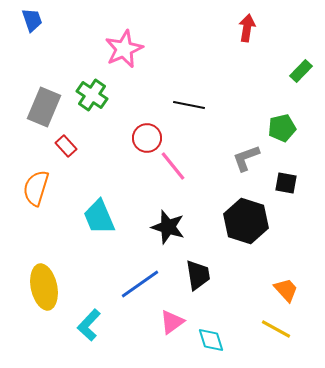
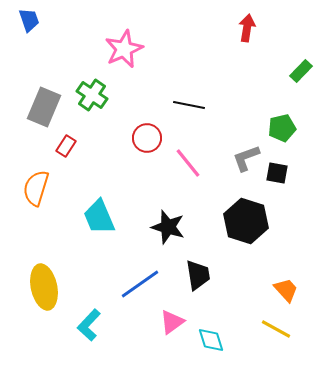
blue trapezoid: moved 3 px left
red rectangle: rotated 75 degrees clockwise
pink line: moved 15 px right, 3 px up
black square: moved 9 px left, 10 px up
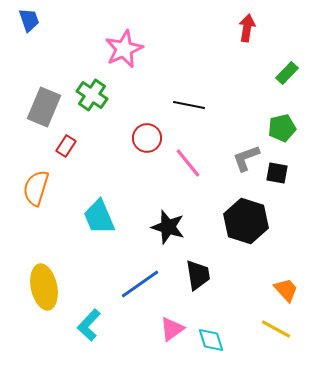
green rectangle: moved 14 px left, 2 px down
pink triangle: moved 7 px down
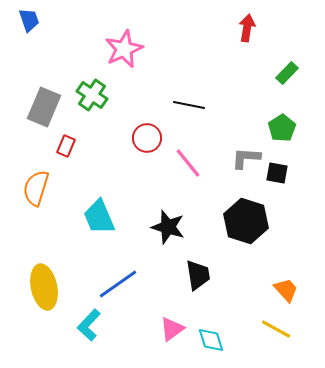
green pentagon: rotated 20 degrees counterclockwise
red rectangle: rotated 10 degrees counterclockwise
gray L-shape: rotated 24 degrees clockwise
blue line: moved 22 px left
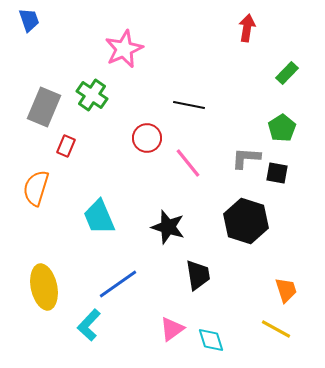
orange trapezoid: rotated 24 degrees clockwise
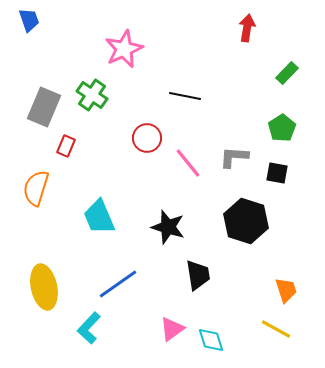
black line: moved 4 px left, 9 px up
gray L-shape: moved 12 px left, 1 px up
cyan L-shape: moved 3 px down
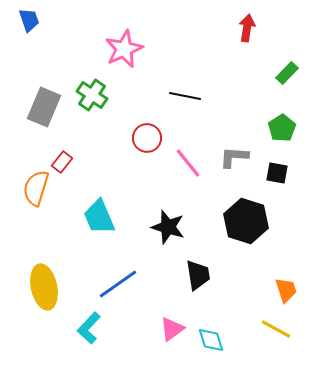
red rectangle: moved 4 px left, 16 px down; rotated 15 degrees clockwise
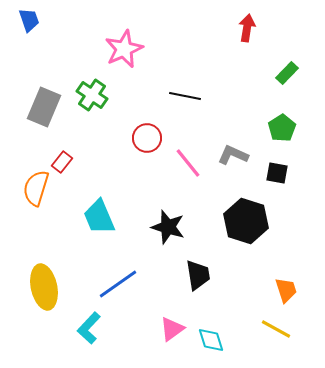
gray L-shape: moved 1 px left, 2 px up; rotated 20 degrees clockwise
